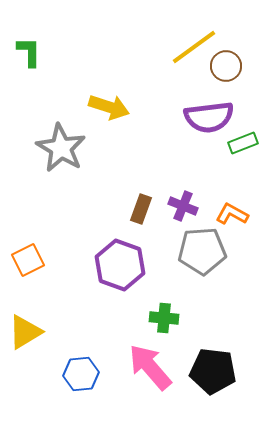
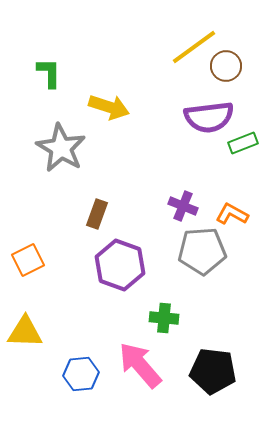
green L-shape: moved 20 px right, 21 px down
brown rectangle: moved 44 px left, 5 px down
yellow triangle: rotated 33 degrees clockwise
pink arrow: moved 10 px left, 2 px up
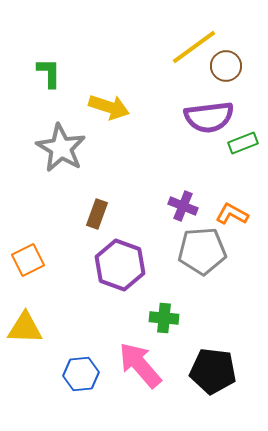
yellow triangle: moved 4 px up
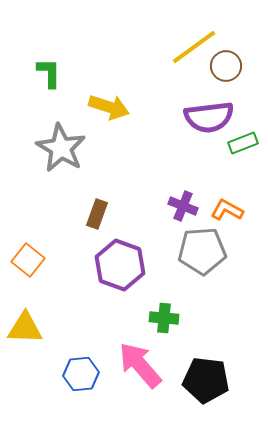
orange L-shape: moved 5 px left, 4 px up
orange square: rotated 24 degrees counterclockwise
black pentagon: moved 7 px left, 9 px down
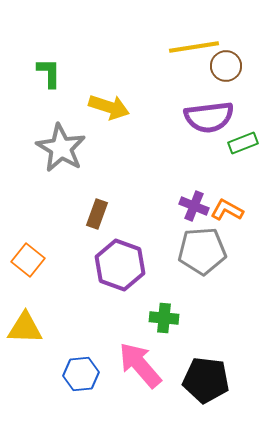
yellow line: rotated 27 degrees clockwise
purple cross: moved 11 px right
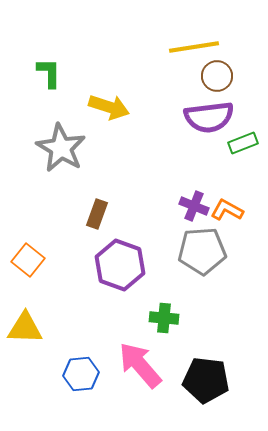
brown circle: moved 9 px left, 10 px down
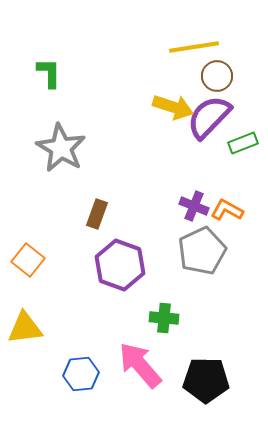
yellow arrow: moved 64 px right
purple semicircle: rotated 141 degrees clockwise
gray pentagon: rotated 21 degrees counterclockwise
yellow triangle: rotated 9 degrees counterclockwise
black pentagon: rotated 6 degrees counterclockwise
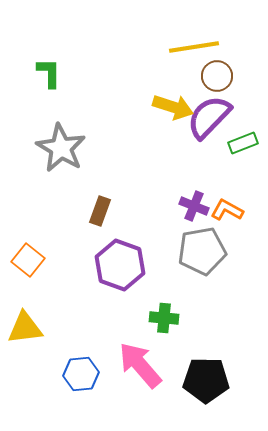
brown rectangle: moved 3 px right, 3 px up
gray pentagon: rotated 15 degrees clockwise
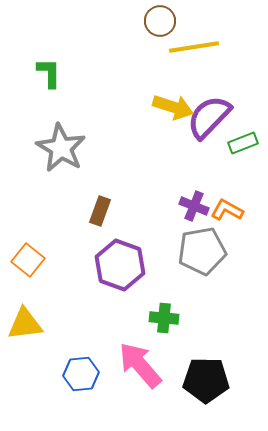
brown circle: moved 57 px left, 55 px up
yellow triangle: moved 4 px up
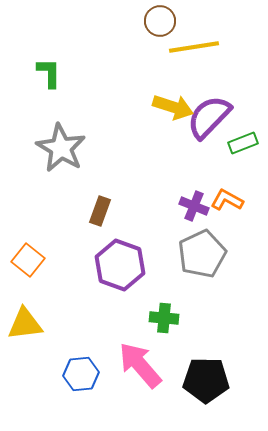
orange L-shape: moved 10 px up
gray pentagon: moved 3 px down; rotated 15 degrees counterclockwise
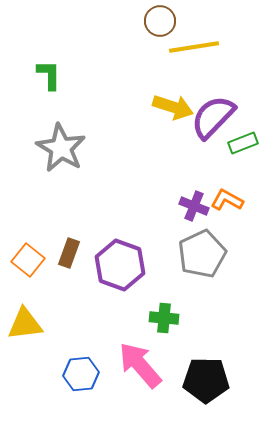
green L-shape: moved 2 px down
purple semicircle: moved 4 px right
brown rectangle: moved 31 px left, 42 px down
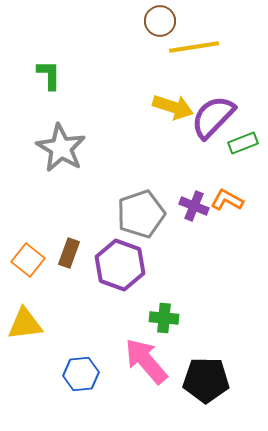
gray pentagon: moved 61 px left, 40 px up; rotated 6 degrees clockwise
pink arrow: moved 6 px right, 4 px up
